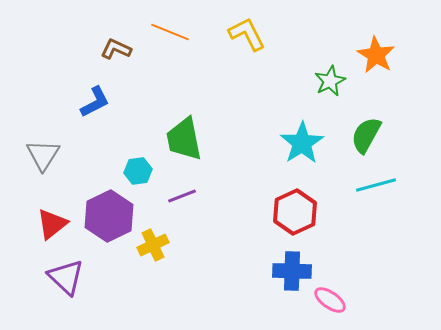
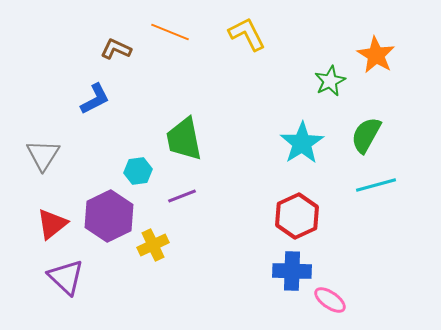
blue L-shape: moved 3 px up
red hexagon: moved 2 px right, 4 px down
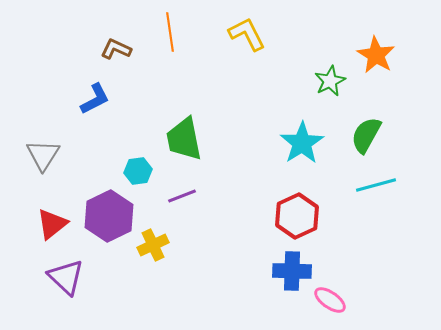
orange line: rotated 60 degrees clockwise
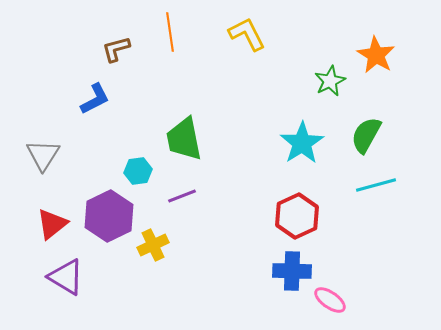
brown L-shape: rotated 40 degrees counterclockwise
purple triangle: rotated 12 degrees counterclockwise
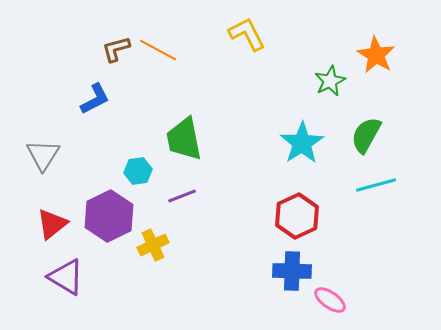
orange line: moved 12 px left, 18 px down; rotated 54 degrees counterclockwise
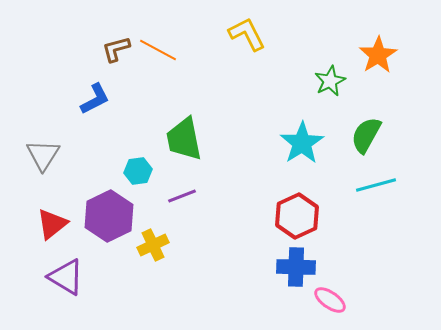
orange star: moved 2 px right; rotated 9 degrees clockwise
blue cross: moved 4 px right, 4 px up
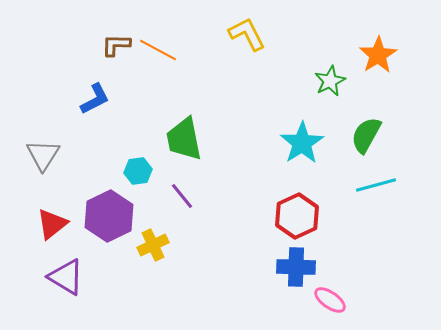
brown L-shape: moved 4 px up; rotated 16 degrees clockwise
purple line: rotated 72 degrees clockwise
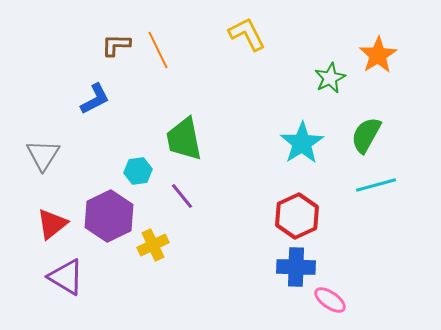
orange line: rotated 36 degrees clockwise
green star: moved 3 px up
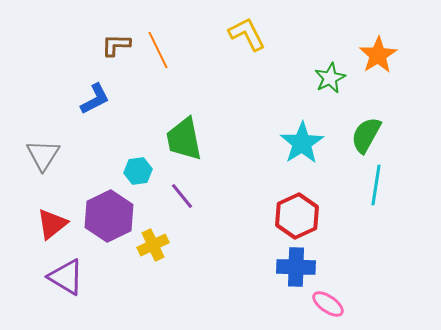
cyan line: rotated 66 degrees counterclockwise
pink ellipse: moved 2 px left, 4 px down
